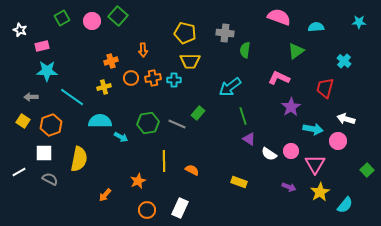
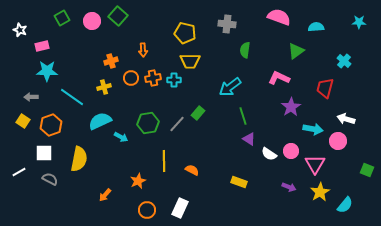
gray cross at (225, 33): moved 2 px right, 9 px up
cyan semicircle at (100, 121): rotated 25 degrees counterclockwise
gray line at (177, 124): rotated 72 degrees counterclockwise
green square at (367, 170): rotated 24 degrees counterclockwise
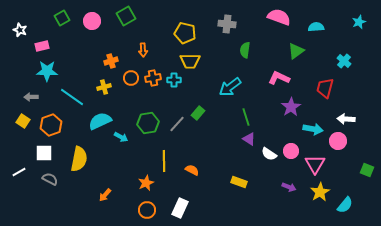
green square at (118, 16): moved 8 px right; rotated 18 degrees clockwise
cyan star at (359, 22): rotated 24 degrees counterclockwise
green line at (243, 116): moved 3 px right, 1 px down
white arrow at (346, 119): rotated 12 degrees counterclockwise
orange star at (138, 181): moved 8 px right, 2 px down
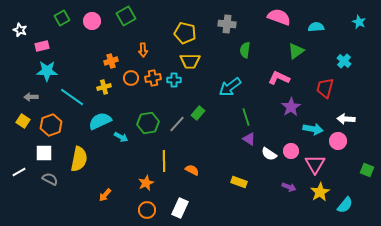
cyan star at (359, 22): rotated 24 degrees counterclockwise
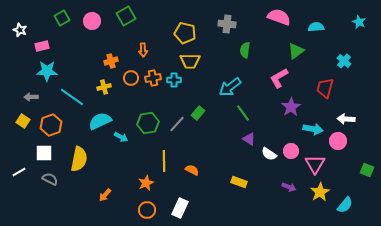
pink L-shape at (279, 78): rotated 55 degrees counterclockwise
green line at (246, 117): moved 3 px left, 4 px up; rotated 18 degrees counterclockwise
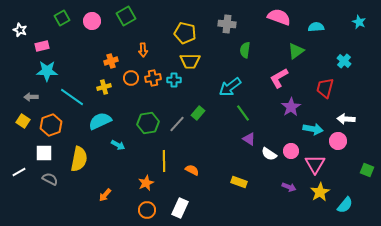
cyan arrow at (121, 137): moved 3 px left, 8 px down
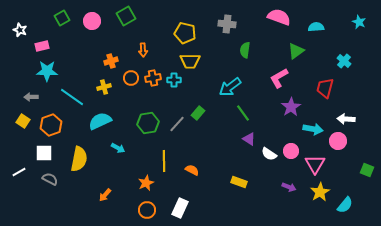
cyan arrow at (118, 145): moved 3 px down
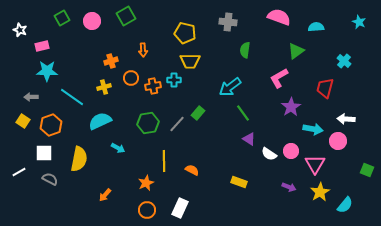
gray cross at (227, 24): moved 1 px right, 2 px up
orange cross at (153, 78): moved 8 px down
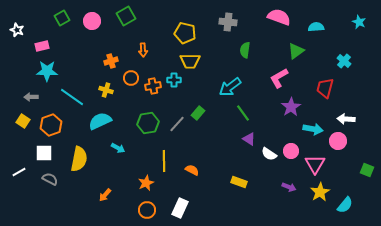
white star at (20, 30): moved 3 px left
yellow cross at (104, 87): moved 2 px right, 3 px down; rotated 32 degrees clockwise
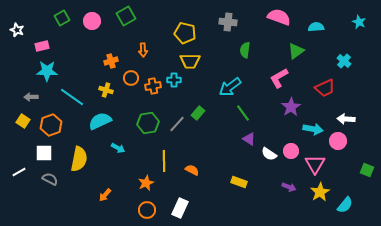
red trapezoid at (325, 88): rotated 130 degrees counterclockwise
